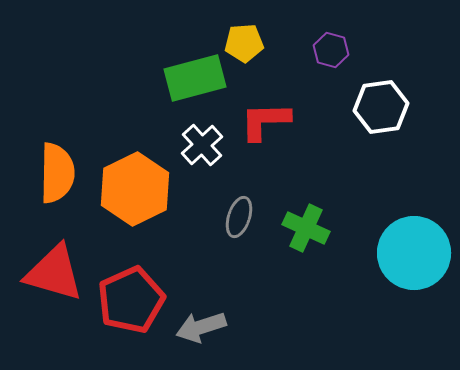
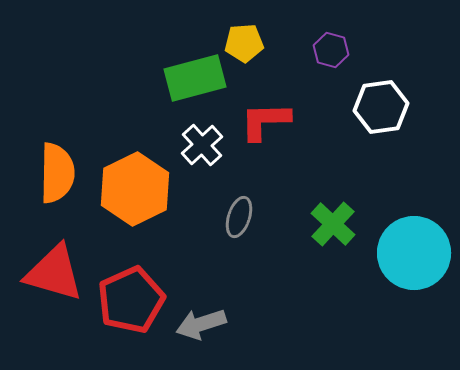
green cross: moved 27 px right, 4 px up; rotated 18 degrees clockwise
gray arrow: moved 3 px up
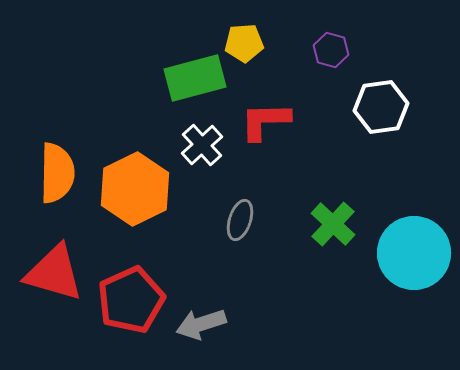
gray ellipse: moved 1 px right, 3 px down
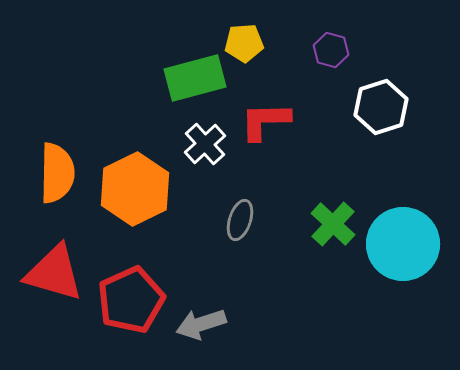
white hexagon: rotated 10 degrees counterclockwise
white cross: moved 3 px right, 1 px up
cyan circle: moved 11 px left, 9 px up
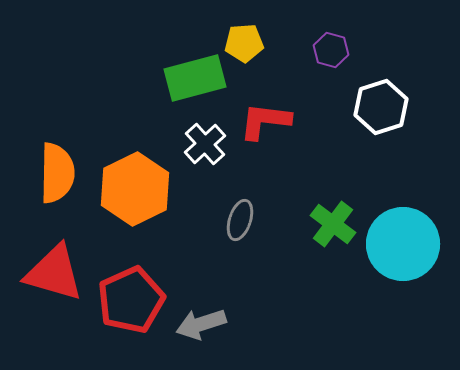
red L-shape: rotated 8 degrees clockwise
green cross: rotated 6 degrees counterclockwise
